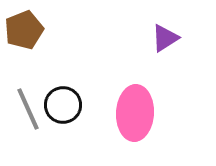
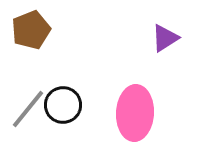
brown pentagon: moved 7 px right
gray line: rotated 63 degrees clockwise
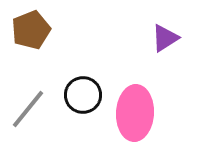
black circle: moved 20 px right, 10 px up
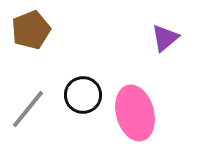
purple triangle: rotated 8 degrees counterclockwise
pink ellipse: rotated 18 degrees counterclockwise
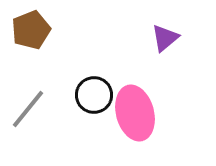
black circle: moved 11 px right
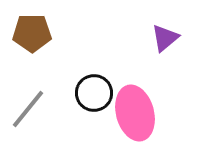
brown pentagon: moved 1 px right, 3 px down; rotated 21 degrees clockwise
black circle: moved 2 px up
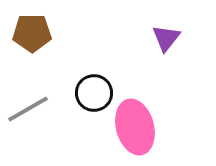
purple triangle: moved 1 px right; rotated 12 degrees counterclockwise
gray line: rotated 21 degrees clockwise
pink ellipse: moved 14 px down
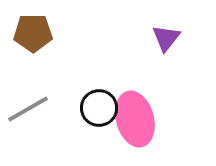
brown pentagon: moved 1 px right
black circle: moved 5 px right, 15 px down
pink ellipse: moved 8 px up
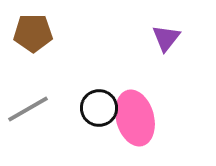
pink ellipse: moved 1 px up
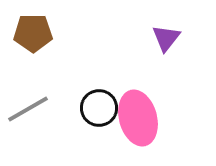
pink ellipse: moved 3 px right
